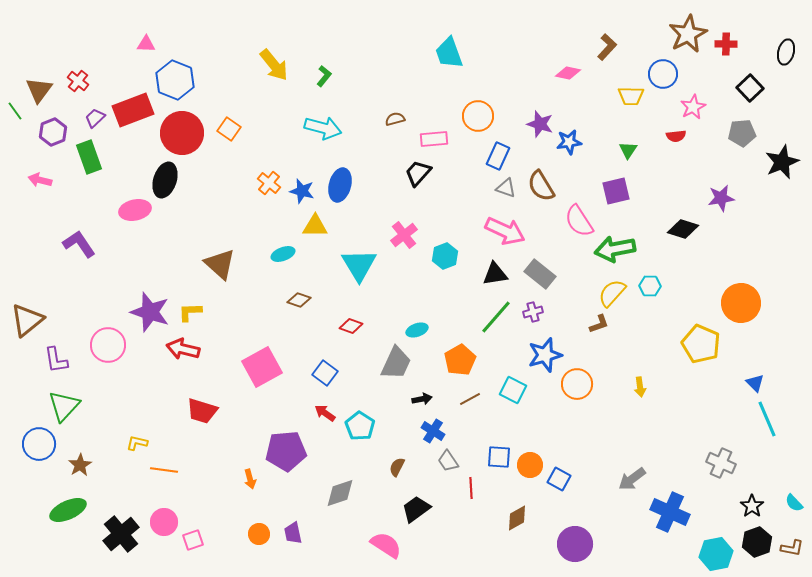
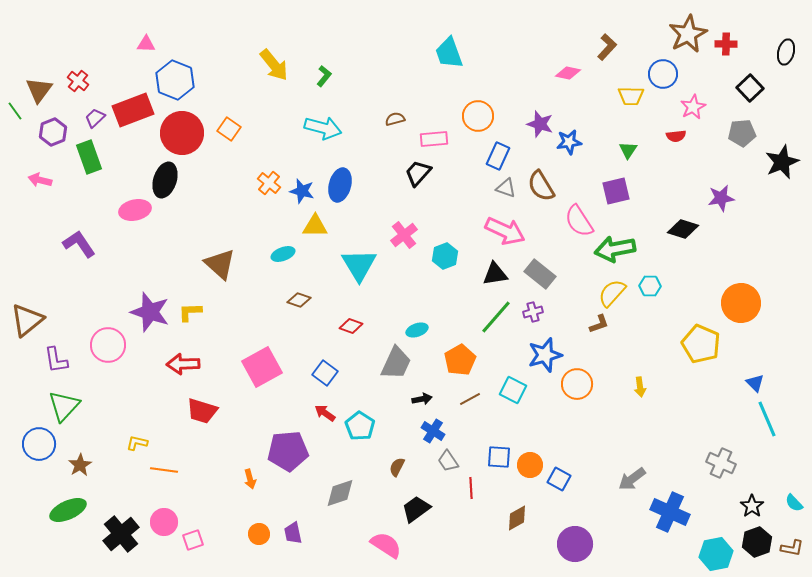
red arrow at (183, 349): moved 15 px down; rotated 16 degrees counterclockwise
purple pentagon at (286, 451): moved 2 px right
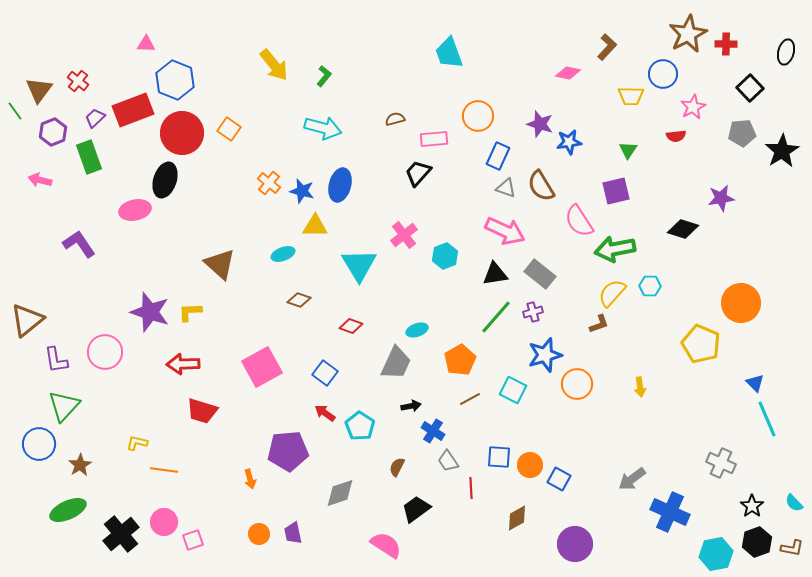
black star at (782, 162): moved 11 px up; rotated 8 degrees counterclockwise
pink circle at (108, 345): moved 3 px left, 7 px down
black arrow at (422, 399): moved 11 px left, 7 px down
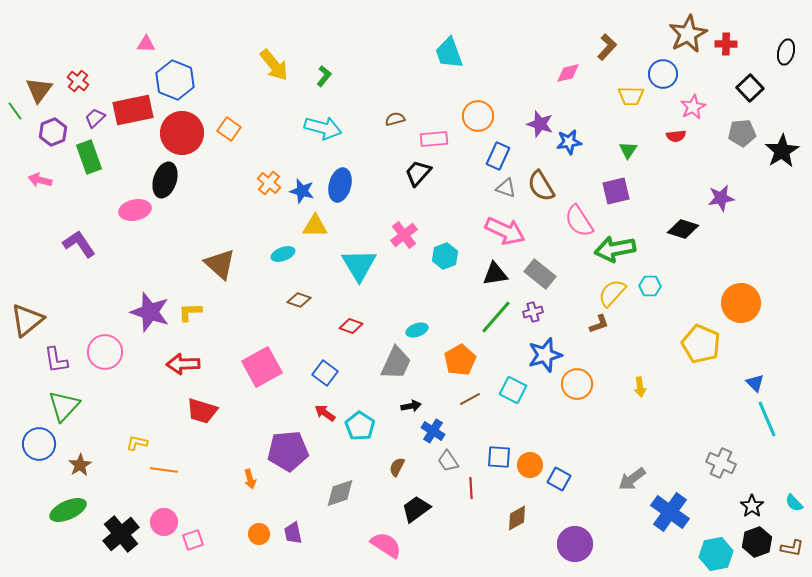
pink diamond at (568, 73): rotated 25 degrees counterclockwise
red rectangle at (133, 110): rotated 9 degrees clockwise
blue cross at (670, 512): rotated 12 degrees clockwise
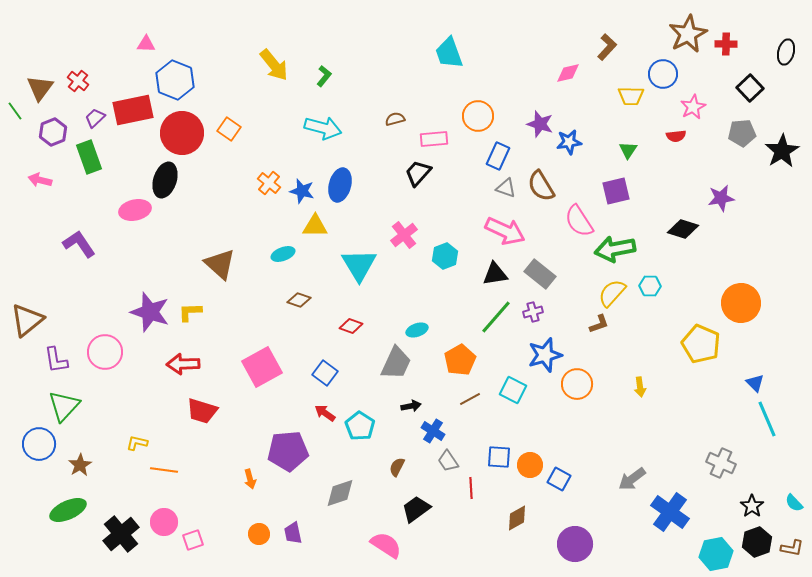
brown triangle at (39, 90): moved 1 px right, 2 px up
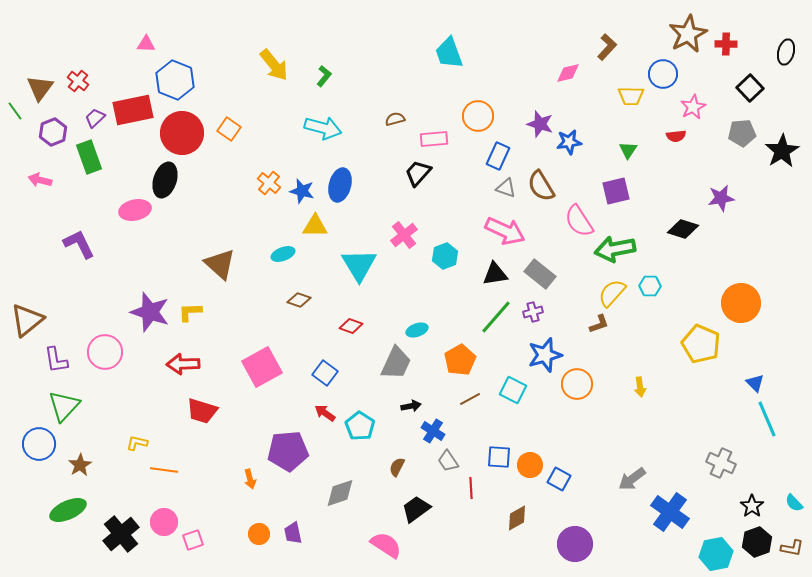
purple L-shape at (79, 244): rotated 8 degrees clockwise
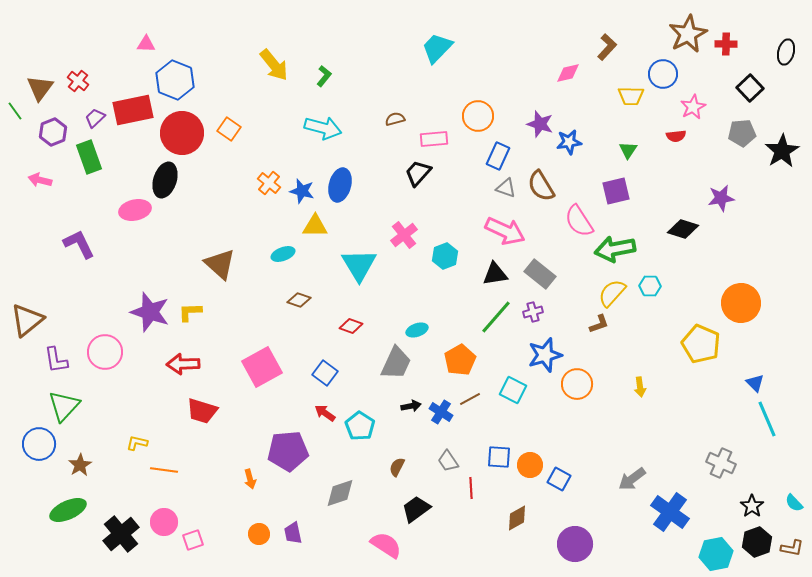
cyan trapezoid at (449, 53): moved 12 px left, 5 px up; rotated 64 degrees clockwise
blue cross at (433, 431): moved 8 px right, 19 px up
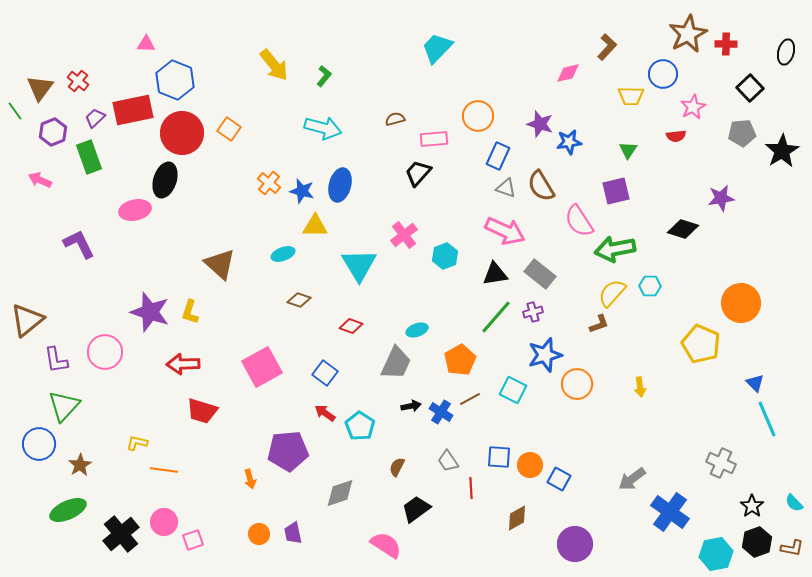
pink arrow at (40, 180): rotated 10 degrees clockwise
yellow L-shape at (190, 312): rotated 70 degrees counterclockwise
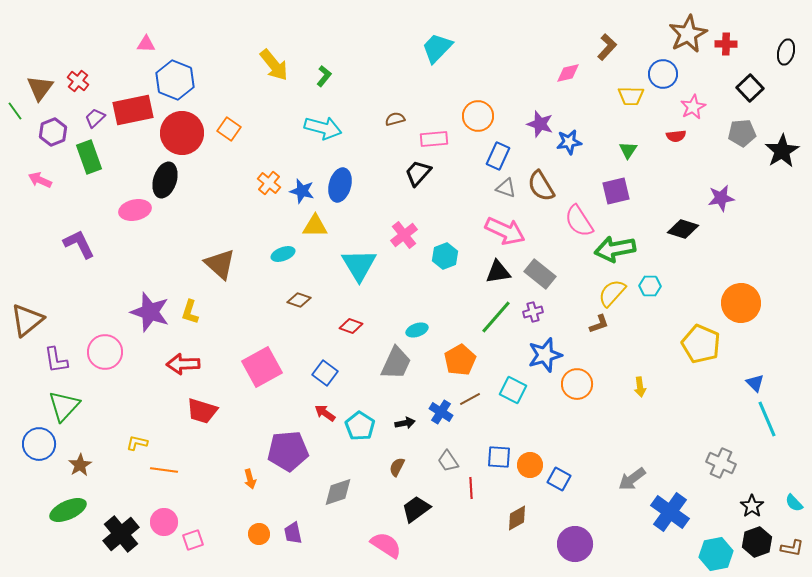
black triangle at (495, 274): moved 3 px right, 2 px up
black arrow at (411, 406): moved 6 px left, 17 px down
gray diamond at (340, 493): moved 2 px left, 1 px up
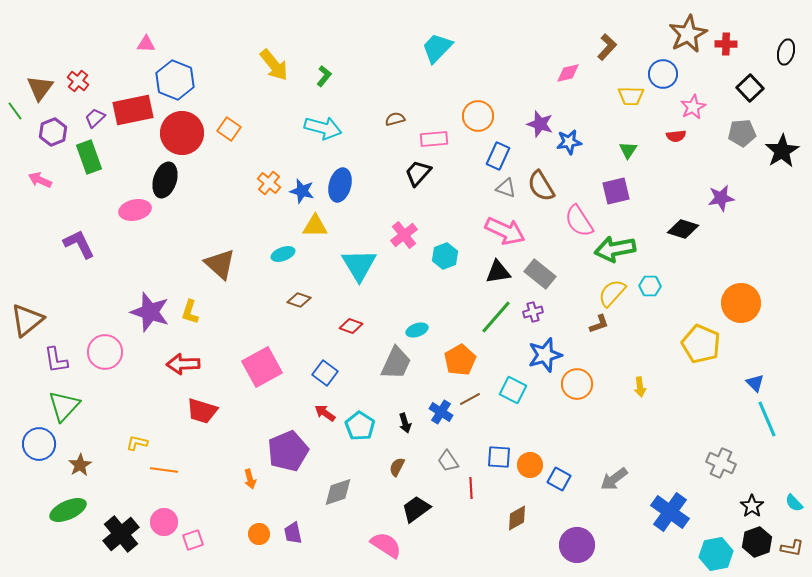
black arrow at (405, 423): rotated 84 degrees clockwise
purple pentagon at (288, 451): rotated 18 degrees counterclockwise
gray arrow at (632, 479): moved 18 px left
purple circle at (575, 544): moved 2 px right, 1 px down
